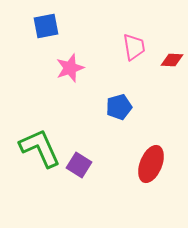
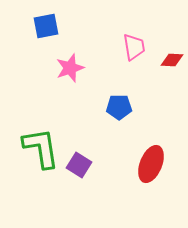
blue pentagon: rotated 15 degrees clockwise
green L-shape: moved 1 px right; rotated 15 degrees clockwise
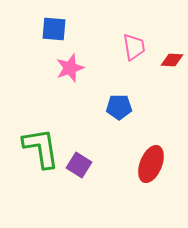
blue square: moved 8 px right, 3 px down; rotated 16 degrees clockwise
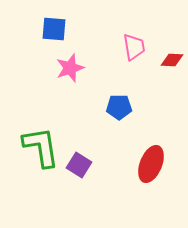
green L-shape: moved 1 px up
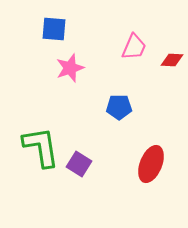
pink trapezoid: rotated 32 degrees clockwise
purple square: moved 1 px up
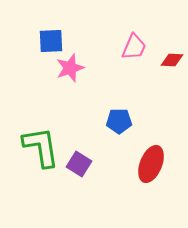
blue square: moved 3 px left, 12 px down; rotated 8 degrees counterclockwise
blue pentagon: moved 14 px down
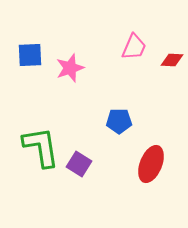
blue square: moved 21 px left, 14 px down
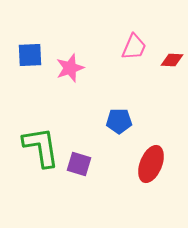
purple square: rotated 15 degrees counterclockwise
